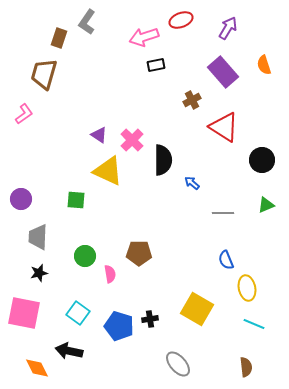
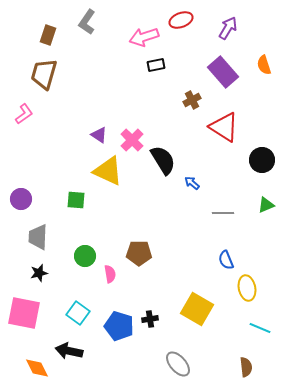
brown rectangle: moved 11 px left, 3 px up
black semicircle: rotated 32 degrees counterclockwise
cyan line: moved 6 px right, 4 px down
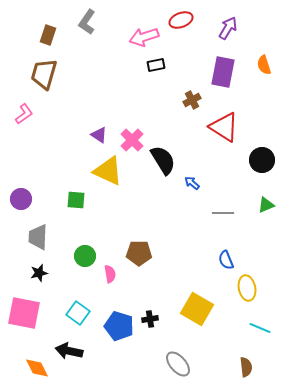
purple rectangle: rotated 52 degrees clockwise
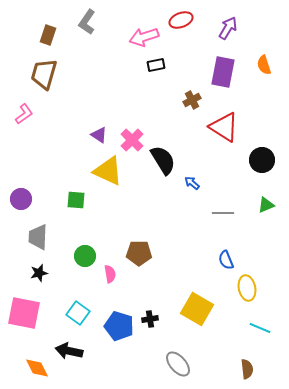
brown semicircle: moved 1 px right, 2 px down
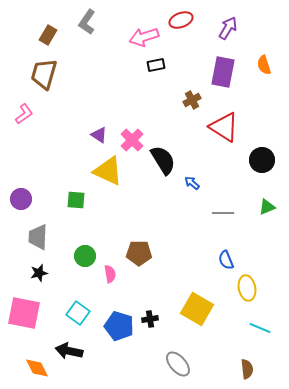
brown rectangle: rotated 12 degrees clockwise
green triangle: moved 1 px right, 2 px down
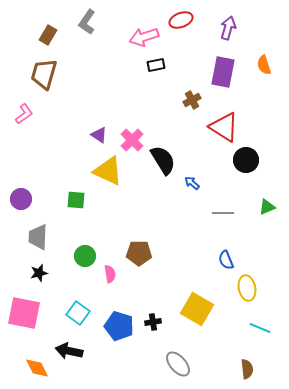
purple arrow: rotated 15 degrees counterclockwise
black circle: moved 16 px left
black cross: moved 3 px right, 3 px down
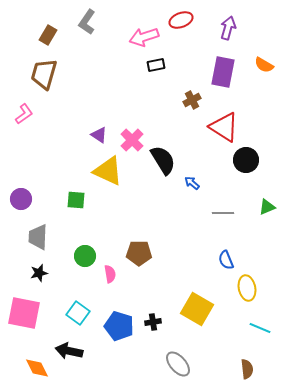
orange semicircle: rotated 42 degrees counterclockwise
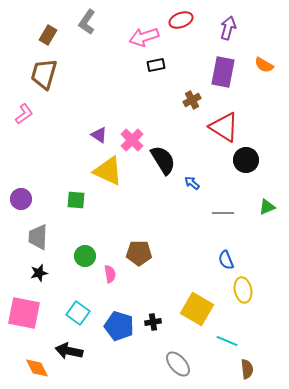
yellow ellipse: moved 4 px left, 2 px down
cyan line: moved 33 px left, 13 px down
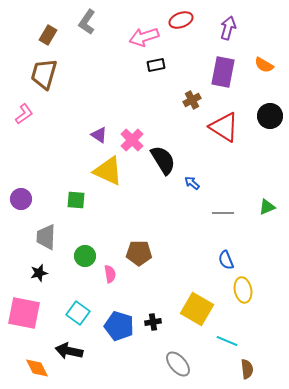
black circle: moved 24 px right, 44 px up
gray trapezoid: moved 8 px right
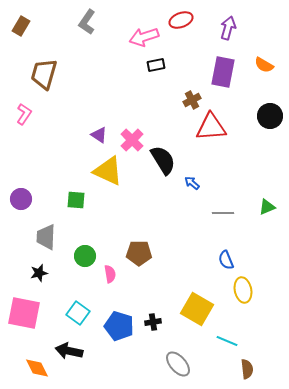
brown rectangle: moved 27 px left, 9 px up
pink L-shape: rotated 20 degrees counterclockwise
red triangle: moved 13 px left; rotated 36 degrees counterclockwise
